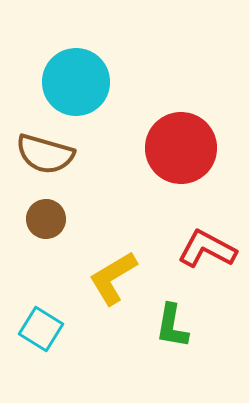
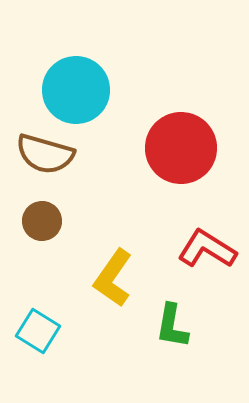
cyan circle: moved 8 px down
brown circle: moved 4 px left, 2 px down
red L-shape: rotated 4 degrees clockwise
yellow L-shape: rotated 24 degrees counterclockwise
cyan square: moved 3 px left, 2 px down
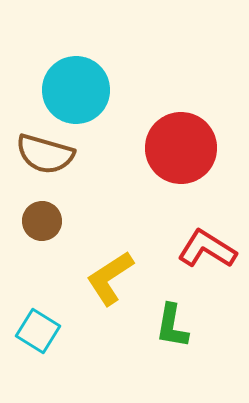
yellow L-shape: moved 3 px left; rotated 22 degrees clockwise
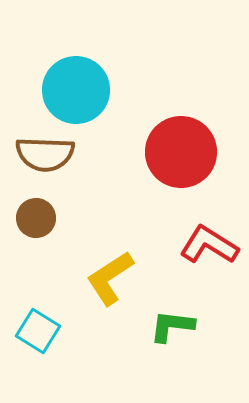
red circle: moved 4 px down
brown semicircle: rotated 14 degrees counterclockwise
brown circle: moved 6 px left, 3 px up
red L-shape: moved 2 px right, 4 px up
green L-shape: rotated 87 degrees clockwise
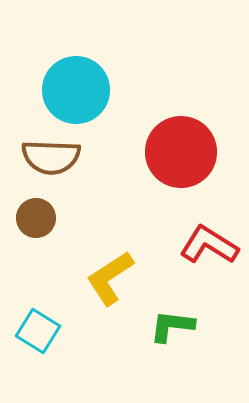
brown semicircle: moved 6 px right, 3 px down
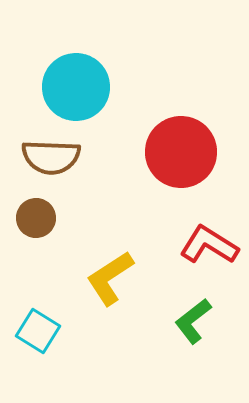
cyan circle: moved 3 px up
green L-shape: moved 21 px right, 5 px up; rotated 45 degrees counterclockwise
